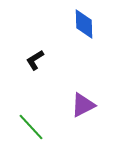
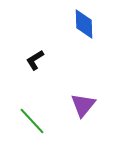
purple triangle: rotated 24 degrees counterclockwise
green line: moved 1 px right, 6 px up
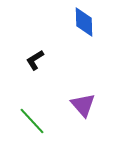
blue diamond: moved 2 px up
purple triangle: rotated 20 degrees counterclockwise
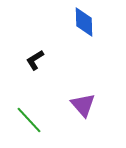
green line: moved 3 px left, 1 px up
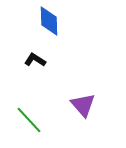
blue diamond: moved 35 px left, 1 px up
black L-shape: rotated 65 degrees clockwise
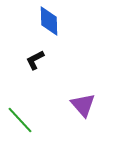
black L-shape: rotated 60 degrees counterclockwise
green line: moved 9 px left
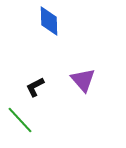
black L-shape: moved 27 px down
purple triangle: moved 25 px up
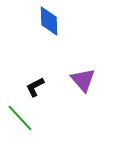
green line: moved 2 px up
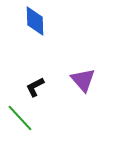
blue diamond: moved 14 px left
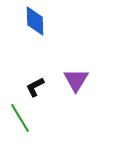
purple triangle: moved 7 px left; rotated 12 degrees clockwise
green line: rotated 12 degrees clockwise
